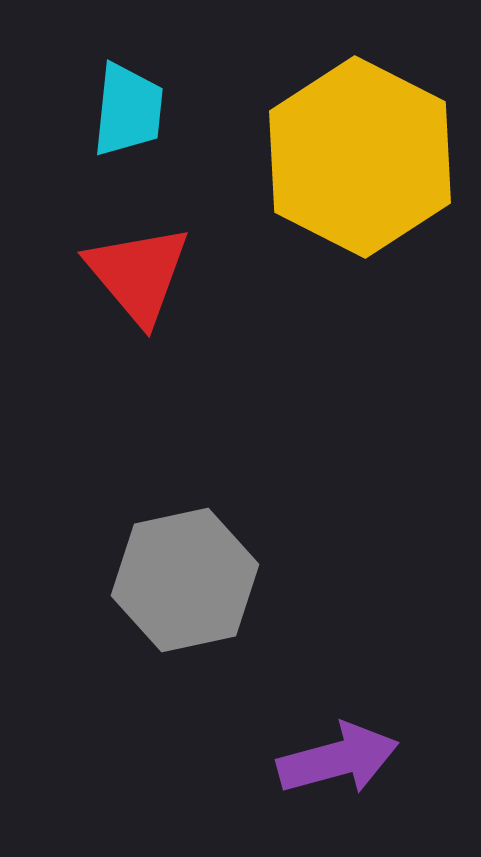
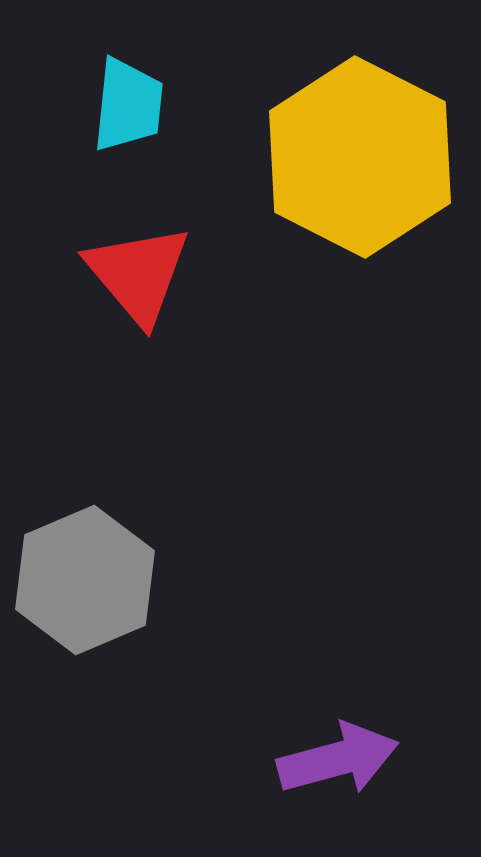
cyan trapezoid: moved 5 px up
gray hexagon: moved 100 px left; rotated 11 degrees counterclockwise
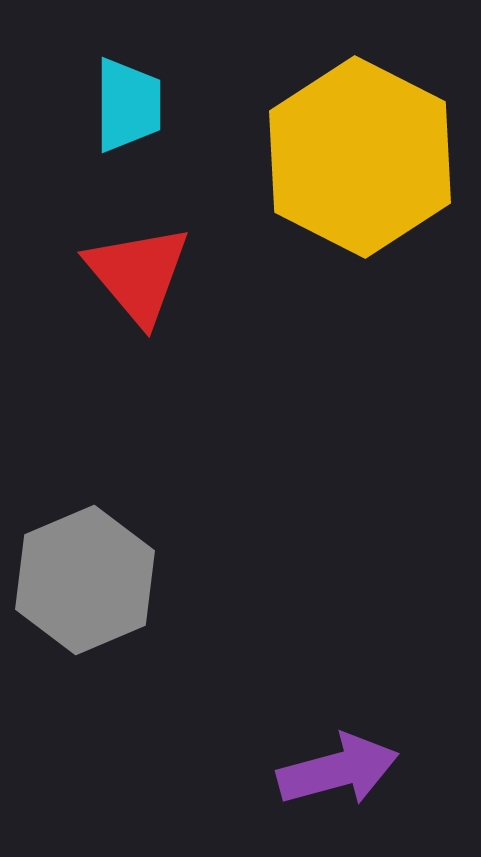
cyan trapezoid: rotated 6 degrees counterclockwise
purple arrow: moved 11 px down
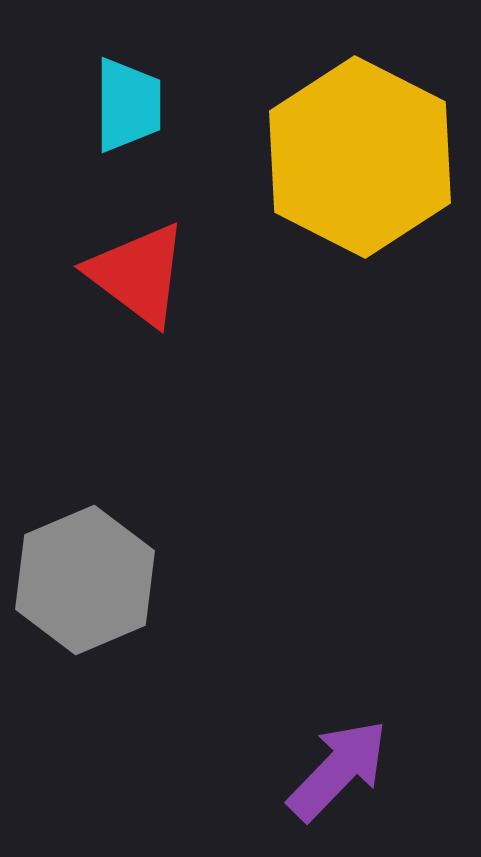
red triangle: rotated 13 degrees counterclockwise
purple arrow: rotated 31 degrees counterclockwise
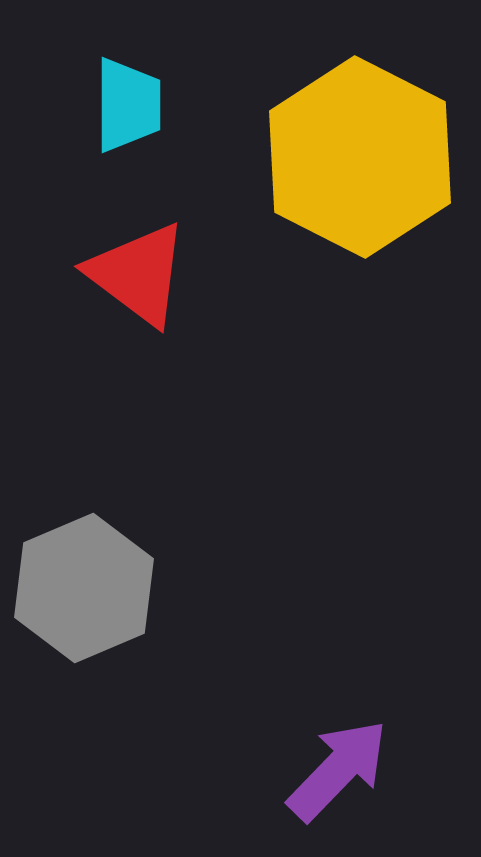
gray hexagon: moved 1 px left, 8 px down
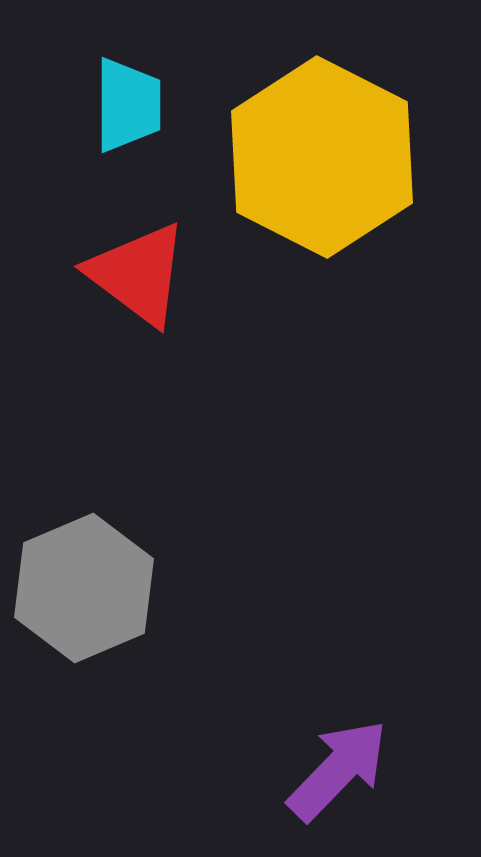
yellow hexagon: moved 38 px left
